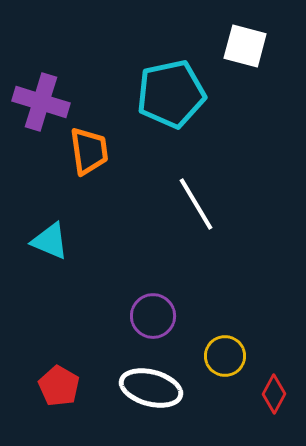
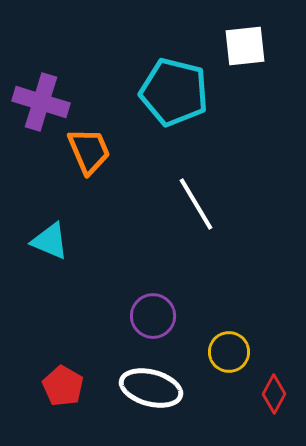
white square: rotated 21 degrees counterclockwise
cyan pentagon: moved 3 px right, 2 px up; rotated 26 degrees clockwise
orange trapezoid: rotated 15 degrees counterclockwise
yellow circle: moved 4 px right, 4 px up
red pentagon: moved 4 px right
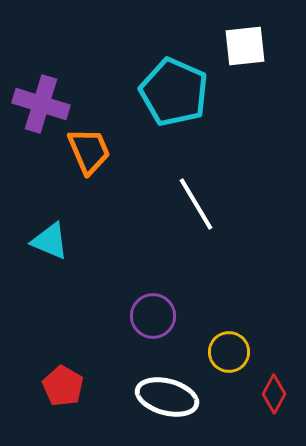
cyan pentagon: rotated 10 degrees clockwise
purple cross: moved 2 px down
white ellipse: moved 16 px right, 9 px down
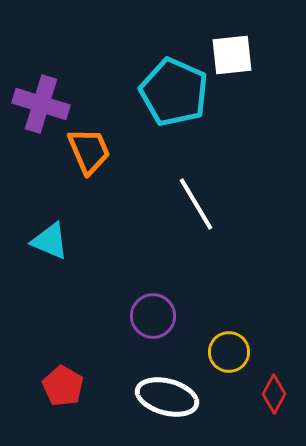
white square: moved 13 px left, 9 px down
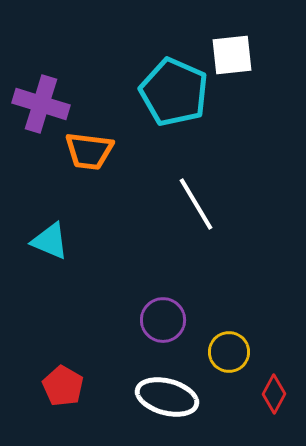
orange trapezoid: rotated 120 degrees clockwise
purple circle: moved 10 px right, 4 px down
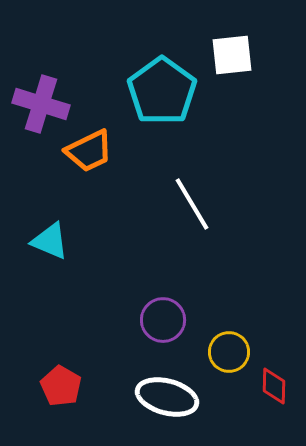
cyan pentagon: moved 12 px left, 1 px up; rotated 12 degrees clockwise
orange trapezoid: rotated 33 degrees counterclockwise
white line: moved 4 px left
red pentagon: moved 2 px left
red diamond: moved 8 px up; rotated 27 degrees counterclockwise
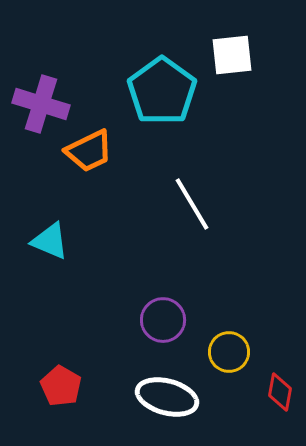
red diamond: moved 6 px right, 6 px down; rotated 9 degrees clockwise
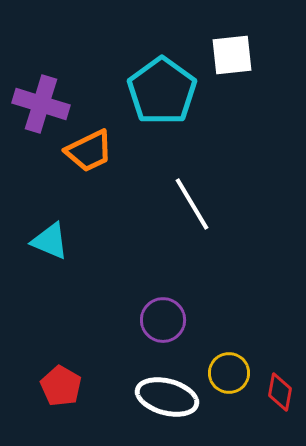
yellow circle: moved 21 px down
